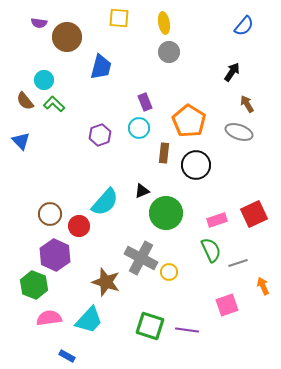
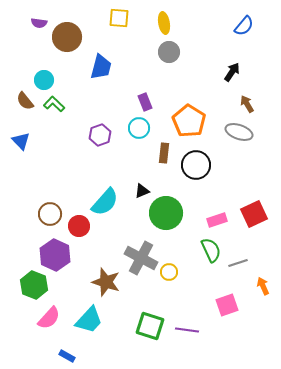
pink semicircle at (49, 318): rotated 140 degrees clockwise
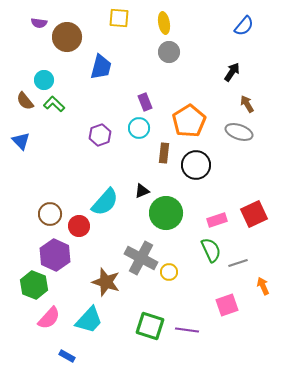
orange pentagon at (189, 121): rotated 8 degrees clockwise
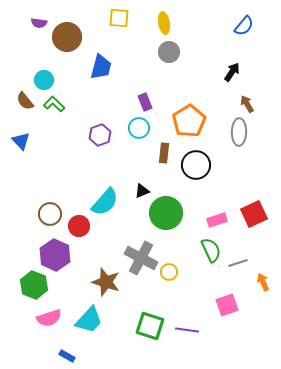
gray ellipse at (239, 132): rotated 72 degrees clockwise
orange arrow at (263, 286): moved 4 px up
pink semicircle at (49, 318): rotated 30 degrees clockwise
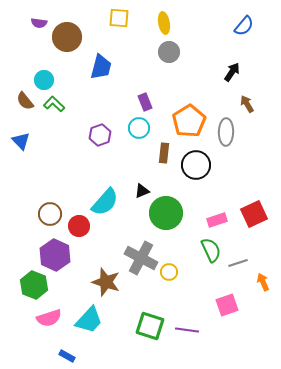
gray ellipse at (239, 132): moved 13 px left
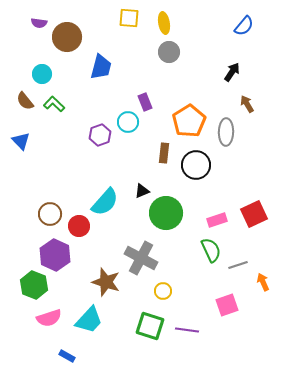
yellow square at (119, 18): moved 10 px right
cyan circle at (44, 80): moved 2 px left, 6 px up
cyan circle at (139, 128): moved 11 px left, 6 px up
gray line at (238, 263): moved 2 px down
yellow circle at (169, 272): moved 6 px left, 19 px down
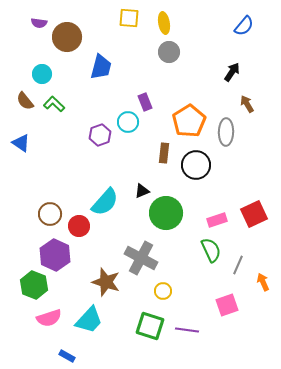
blue triangle at (21, 141): moved 2 px down; rotated 12 degrees counterclockwise
gray line at (238, 265): rotated 48 degrees counterclockwise
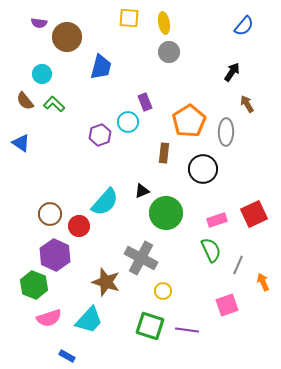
black circle at (196, 165): moved 7 px right, 4 px down
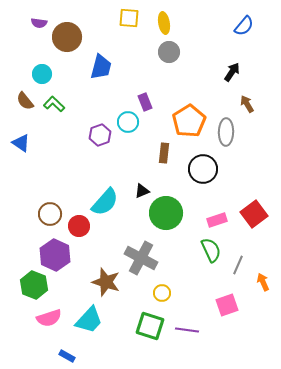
red square at (254, 214): rotated 12 degrees counterclockwise
yellow circle at (163, 291): moved 1 px left, 2 px down
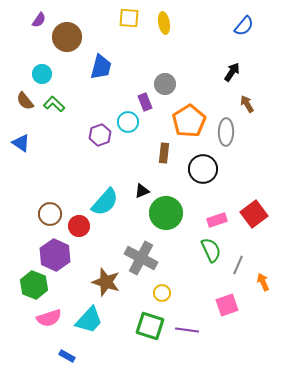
purple semicircle at (39, 23): moved 3 px up; rotated 63 degrees counterclockwise
gray circle at (169, 52): moved 4 px left, 32 px down
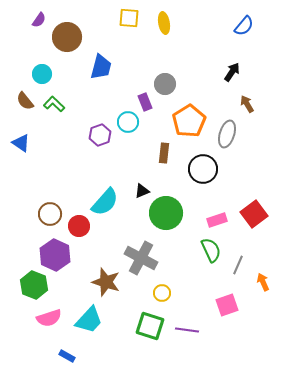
gray ellipse at (226, 132): moved 1 px right, 2 px down; rotated 16 degrees clockwise
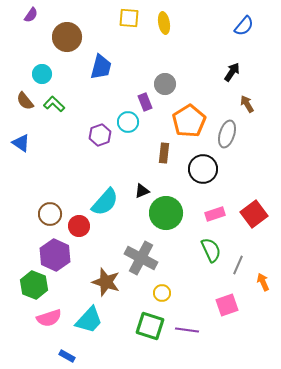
purple semicircle at (39, 20): moved 8 px left, 5 px up
pink rectangle at (217, 220): moved 2 px left, 6 px up
